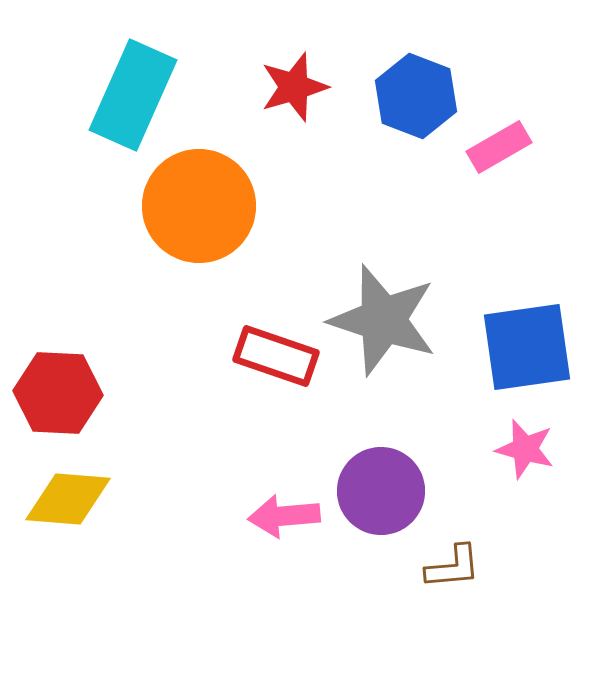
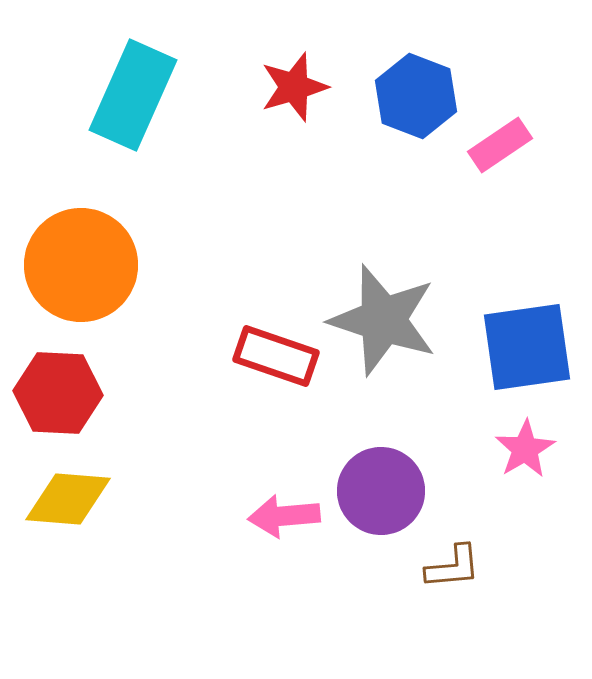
pink rectangle: moved 1 px right, 2 px up; rotated 4 degrees counterclockwise
orange circle: moved 118 px left, 59 px down
pink star: rotated 26 degrees clockwise
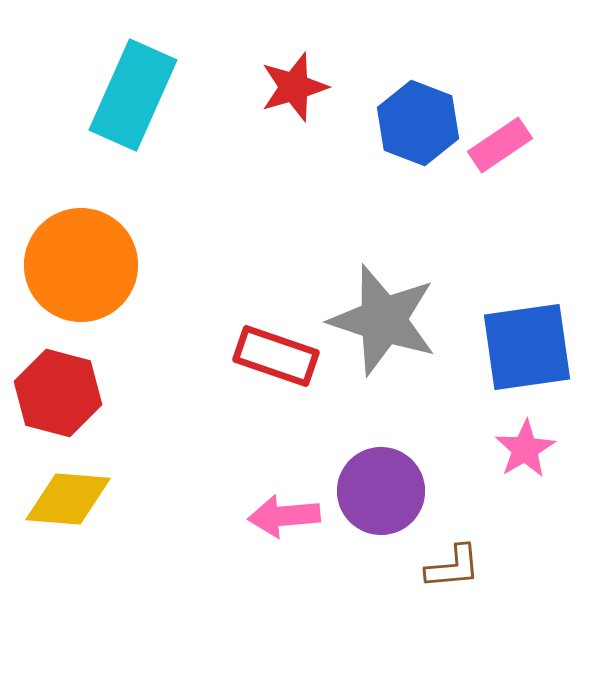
blue hexagon: moved 2 px right, 27 px down
red hexagon: rotated 12 degrees clockwise
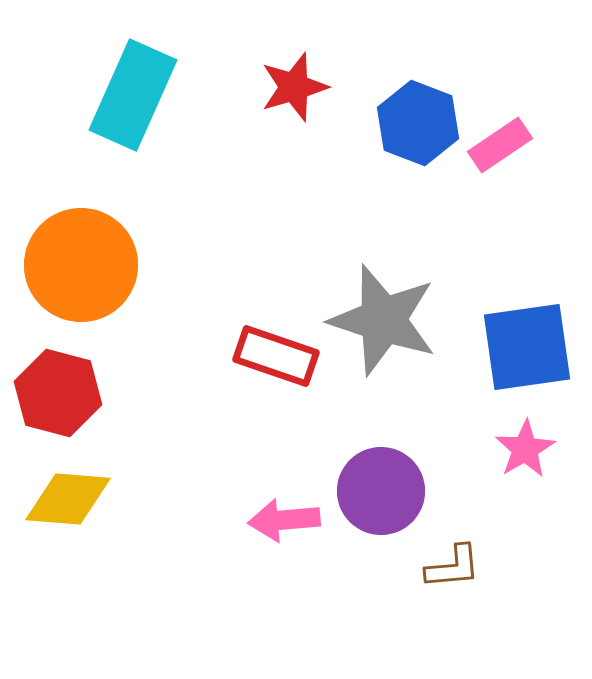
pink arrow: moved 4 px down
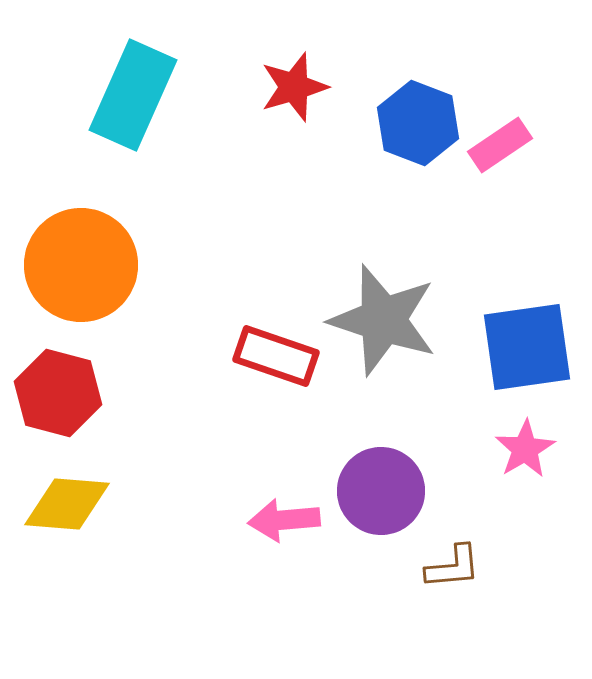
yellow diamond: moved 1 px left, 5 px down
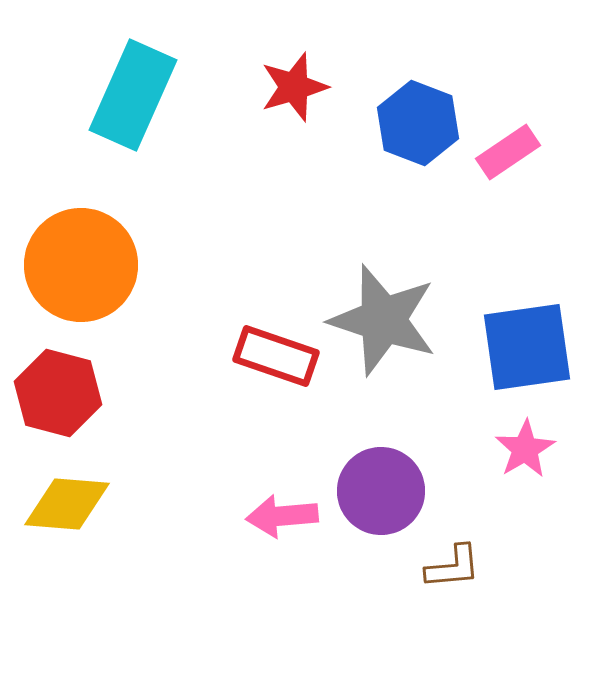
pink rectangle: moved 8 px right, 7 px down
pink arrow: moved 2 px left, 4 px up
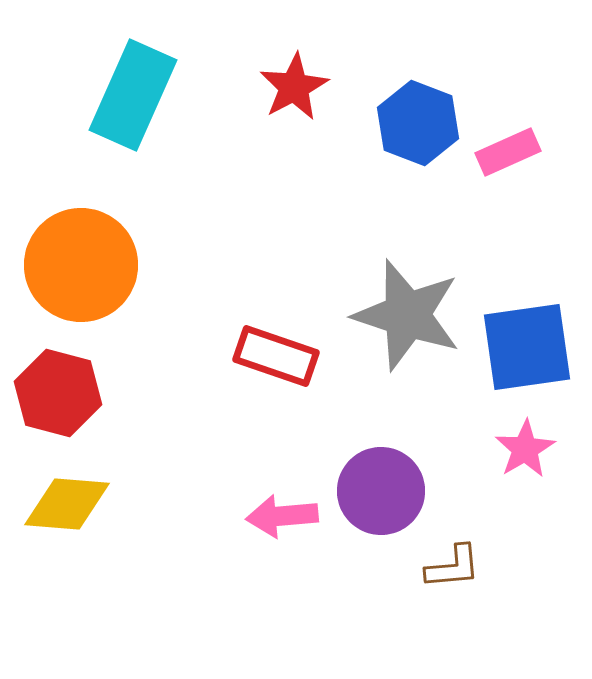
red star: rotated 12 degrees counterclockwise
pink rectangle: rotated 10 degrees clockwise
gray star: moved 24 px right, 5 px up
